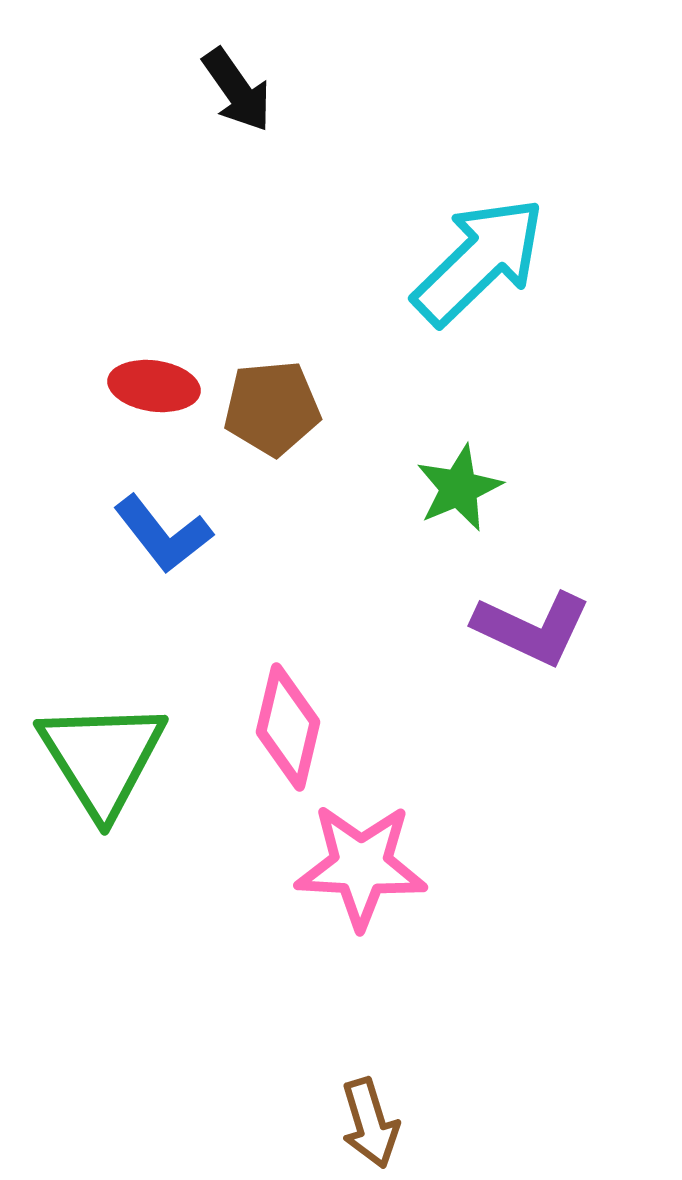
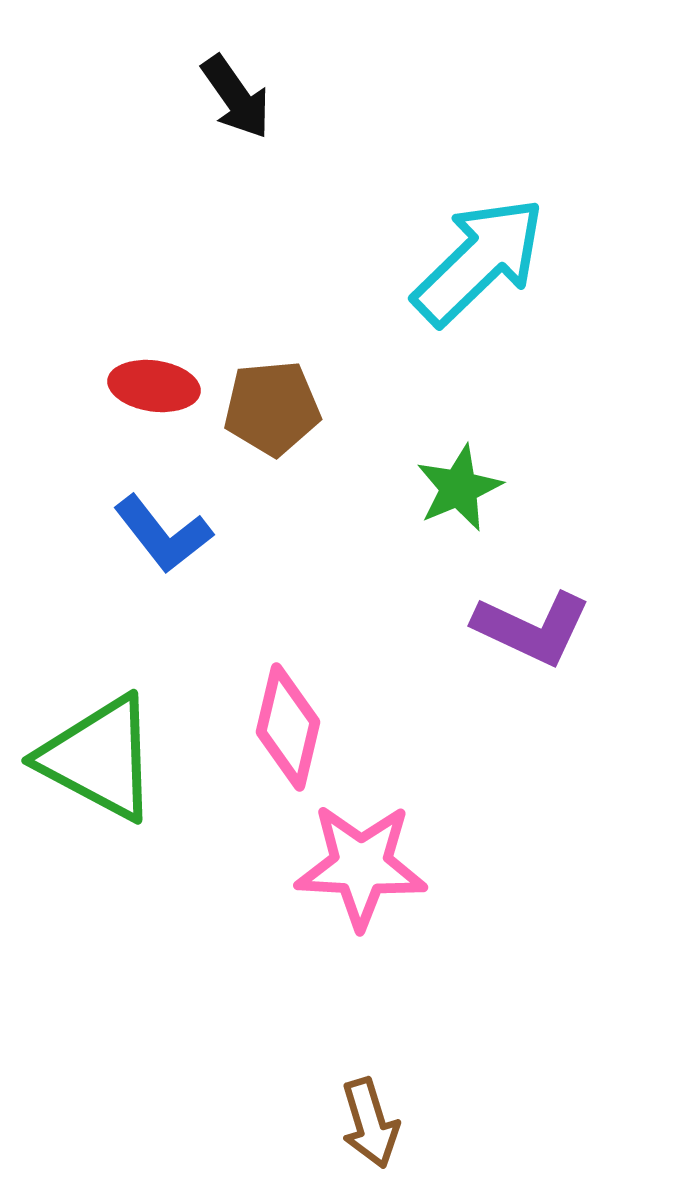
black arrow: moved 1 px left, 7 px down
green triangle: moved 3 px left; rotated 30 degrees counterclockwise
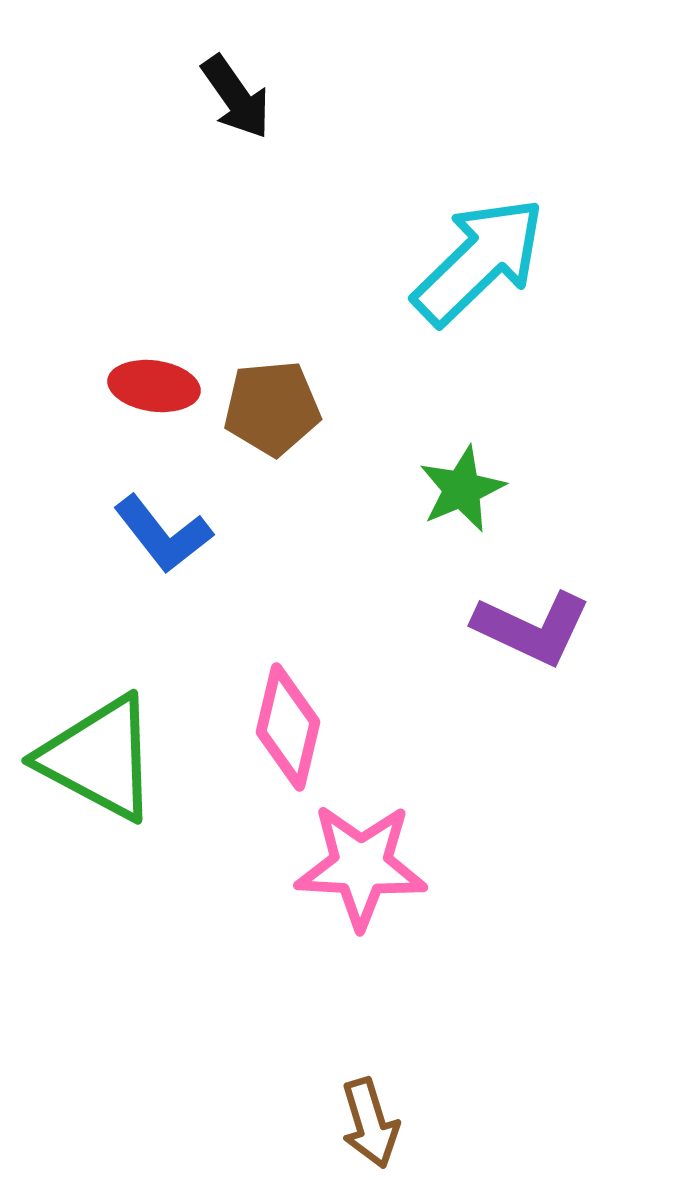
green star: moved 3 px right, 1 px down
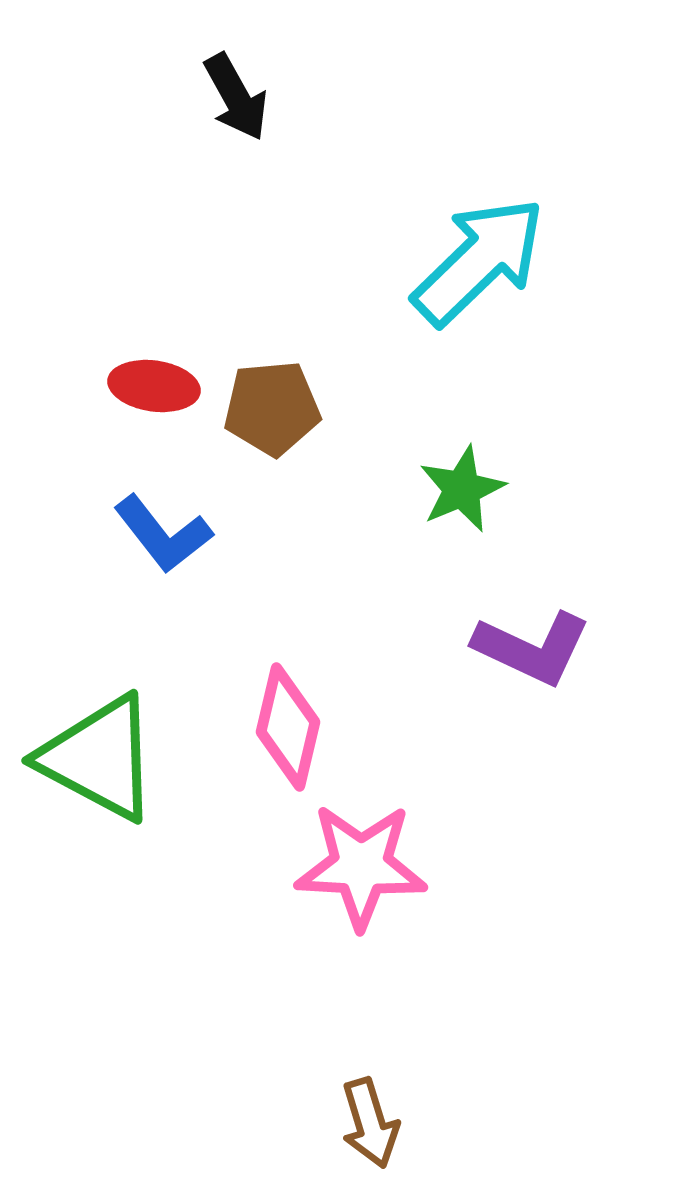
black arrow: rotated 6 degrees clockwise
purple L-shape: moved 20 px down
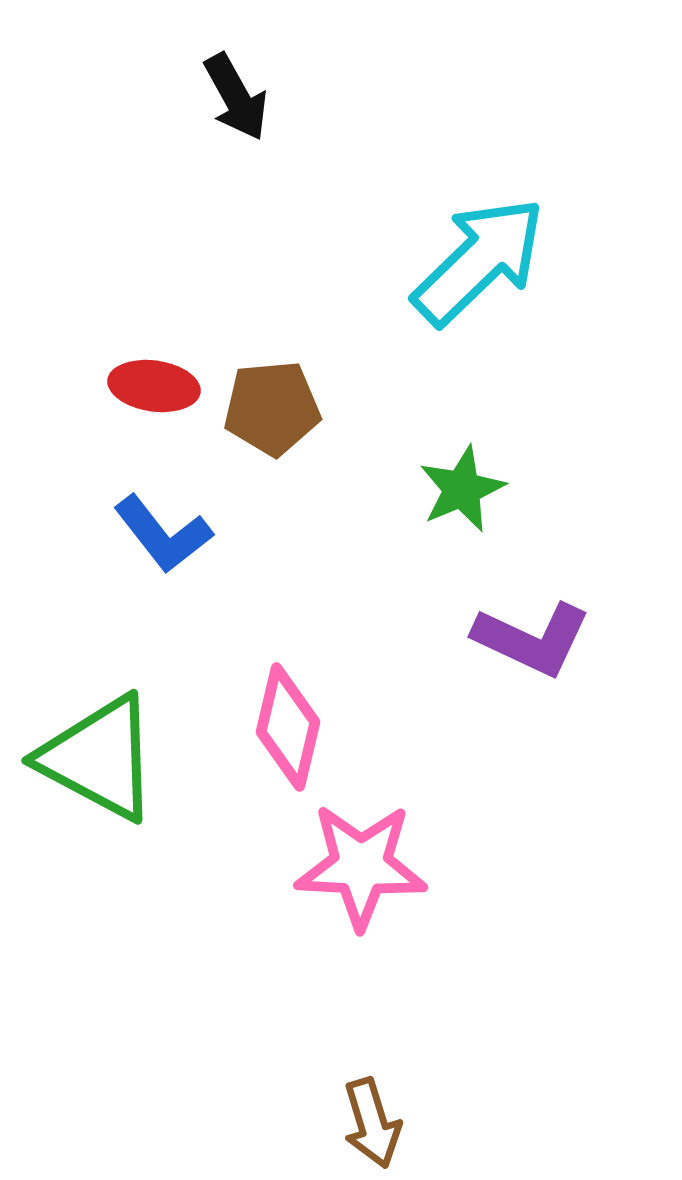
purple L-shape: moved 9 px up
brown arrow: moved 2 px right
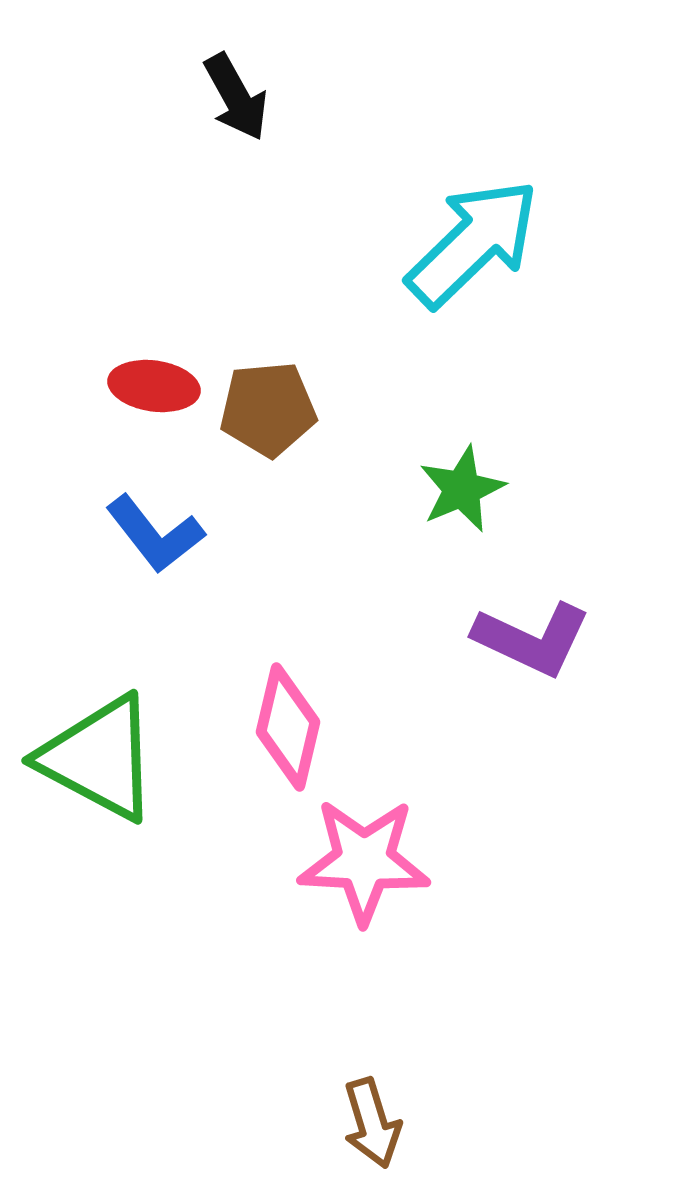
cyan arrow: moved 6 px left, 18 px up
brown pentagon: moved 4 px left, 1 px down
blue L-shape: moved 8 px left
pink star: moved 3 px right, 5 px up
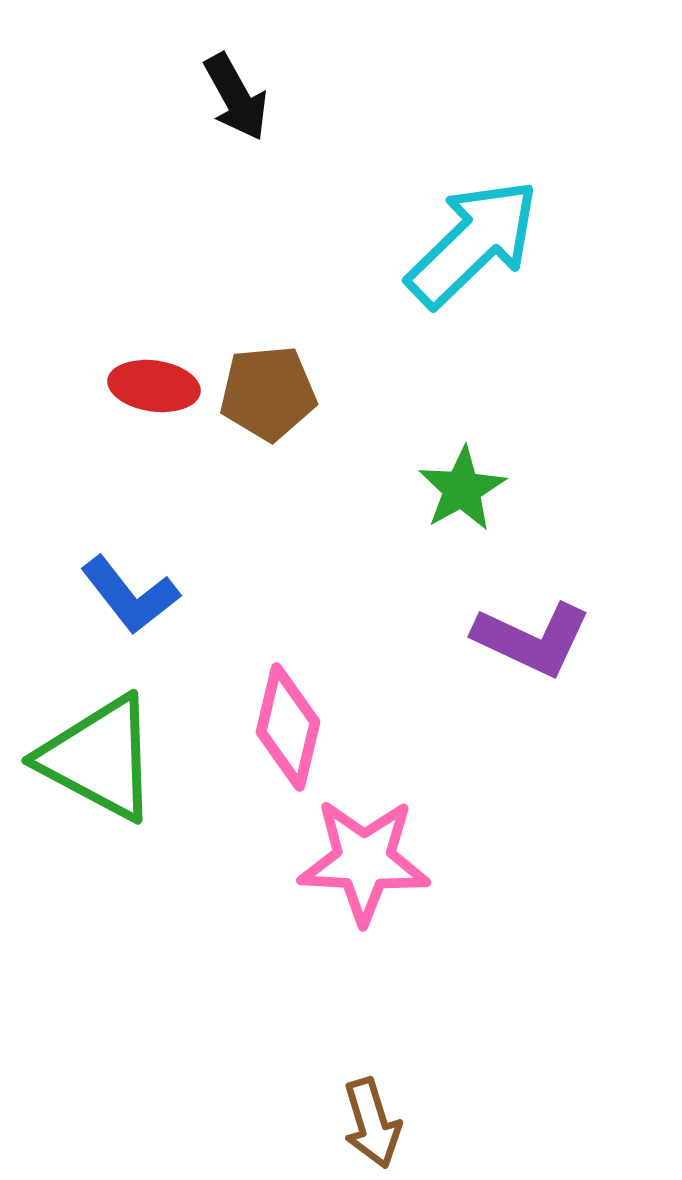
brown pentagon: moved 16 px up
green star: rotated 6 degrees counterclockwise
blue L-shape: moved 25 px left, 61 px down
